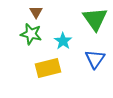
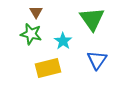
green triangle: moved 3 px left
blue triangle: moved 2 px right, 1 px down
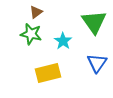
brown triangle: rotated 24 degrees clockwise
green triangle: moved 2 px right, 3 px down
blue triangle: moved 3 px down
yellow rectangle: moved 5 px down
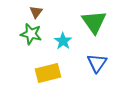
brown triangle: rotated 16 degrees counterclockwise
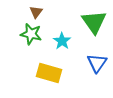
cyan star: moved 1 px left
yellow rectangle: moved 1 px right; rotated 30 degrees clockwise
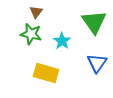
yellow rectangle: moved 3 px left
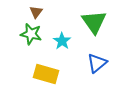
blue triangle: rotated 15 degrees clockwise
yellow rectangle: moved 1 px down
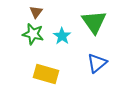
green star: moved 2 px right
cyan star: moved 5 px up
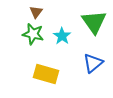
blue triangle: moved 4 px left
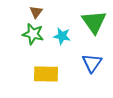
cyan star: rotated 24 degrees counterclockwise
blue triangle: moved 1 px left; rotated 15 degrees counterclockwise
yellow rectangle: rotated 15 degrees counterclockwise
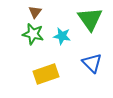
brown triangle: moved 1 px left
green triangle: moved 4 px left, 3 px up
blue triangle: rotated 20 degrees counterclockwise
yellow rectangle: rotated 20 degrees counterclockwise
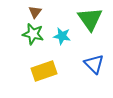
blue triangle: moved 2 px right, 1 px down
yellow rectangle: moved 2 px left, 3 px up
